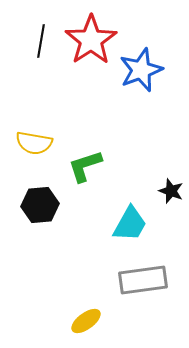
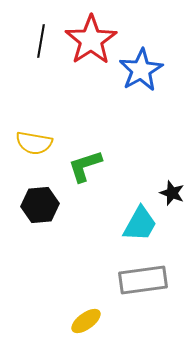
blue star: rotated 9 degrees counterclockwise
black star: moved 1 px right, 2 px down
cyan trapezoid: moved 10 px right
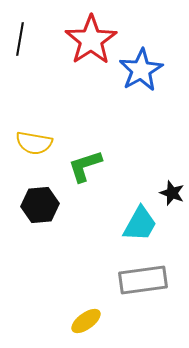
black line: moved 21 px left, 2 px up
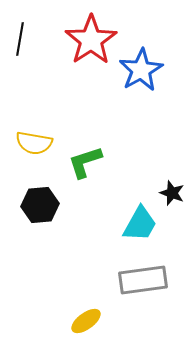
green L-shape: moved 4 px up
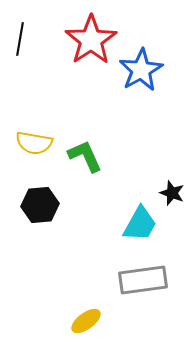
green L-shape: moved 6 px up; rotated 84 degrees clockwise
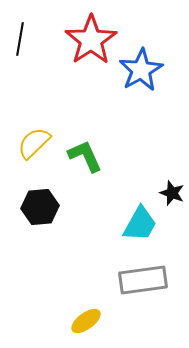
yellow semicircle: rotated 126 degrees clockwise
black hexagon: moved 2 px down
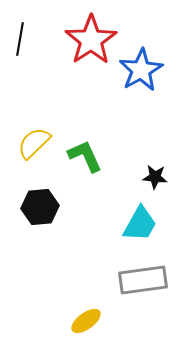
black star: moved 17 px left, 16 px up; rotated 15 degrees counterclockwise
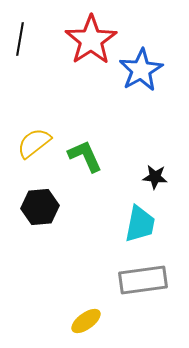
yellow semicircle: rotated 6 degrees clockwise
cyan trapezoid: rotated 18 degrees counterclockwise
